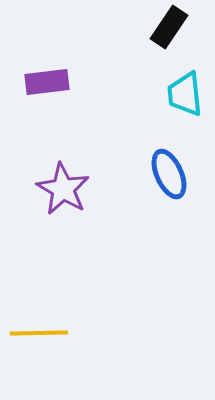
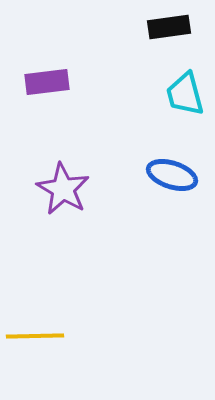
black rectangle: rotated 48 degrees clockwise
cyan trapezoid: rotated 9 degrees counterclockwise
blue ellipse: moved 3 px right, 1 px down; rotated 48 degrees counterclockwise
yellow line: moved 4 px left, 3 px down
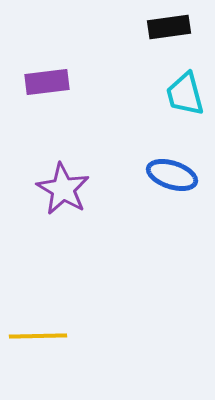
yellow line: moved 3 px right
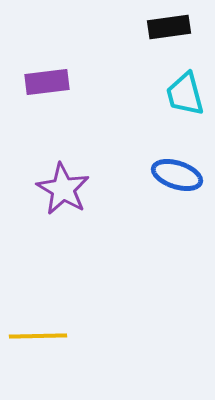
blue ellipse: moved 5 px right
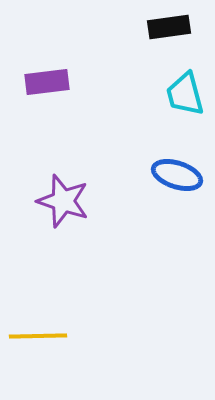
purple star: moved 12 px down; rotated 12 degrees counterclockwise
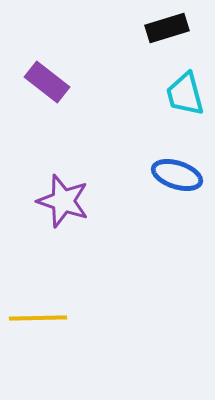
black rectangle: moved 2 px left, 1 px down; rotated 9 degrees counterclockwise
purple rectangle: rotated 45 degrees clockwise
yellow line: moved 18 px up
